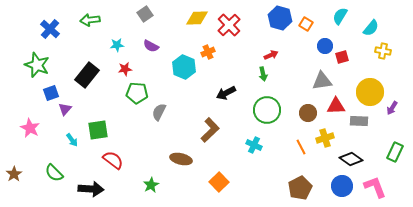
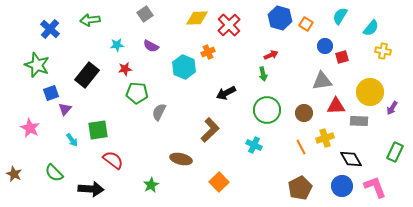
brown circle at (308, 113): moved 4 px left
black diamond at (351, 159): rotated 25 degrees clockwise
brown star at (14, 174): rotated 14 degrees counterclockwise
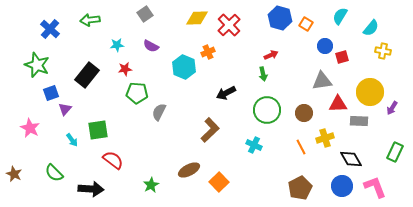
red triangle at (336, 106): moved 2 px right, 2 px up
brown ellipse at (181, 159): moved 8 px right, 11 px down; rotated 40 degrees counterclockwise
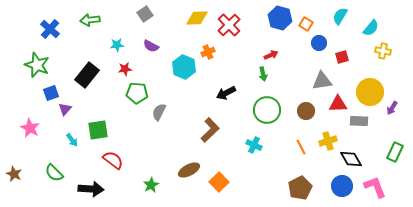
blue circle at (325, 46): moved 6 px left, 3 px up
brown circle at (304, 113): moved 2 px right, 2 px up
yellow cross at (325, 138): moved 3 px right, 3 px down
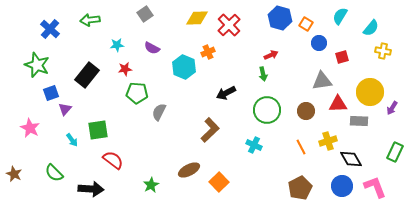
purple semicircle at (151, 46): moved 1 px right, 2 px down
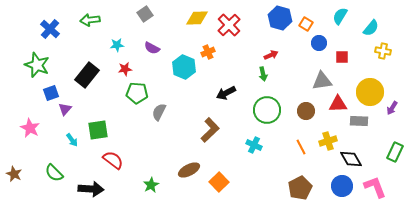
red square at (342, 57): rotated 16 degrees clockwise
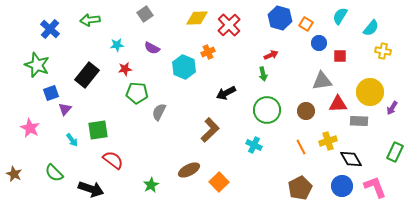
red square at (342, 57): moved 2 px left, 1 px up
black arrow at (91, 189): rotated 15 degrees clockwise
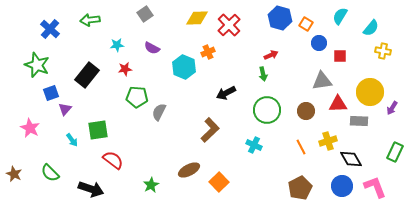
green pentagon at (137, 93): moved 4 px down
green semicircle at (54, 173): moved 4 px left
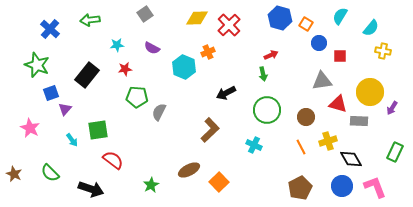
red triangle at (338, 104): rotated 18 degrees clockwise
brown circle at (306, 111): moved 6 px down
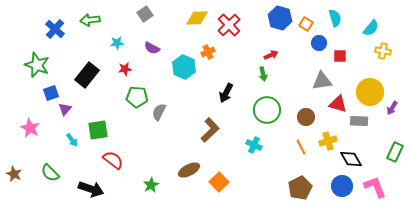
cyan semicircle at (340, 16): moved 5 px left, 2 px down; rotated 132 degrees clockwise
blue cross at (50, 29): moved 5 px right
cyan star at (117, 45): moved 2 px up
black arrow at (226, 93): rotated 36 degrees counterclockwise
